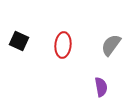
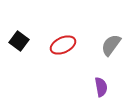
black square: rotated 12 degrees clockwise
red ellipse: rotated 60 degrees clockwise
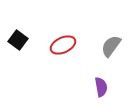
black square: moved 1 px left, 1 px up
gray semicircle: moved 1 px down
